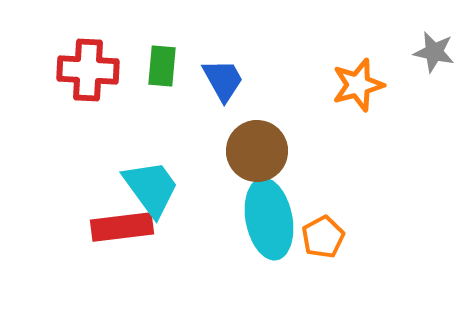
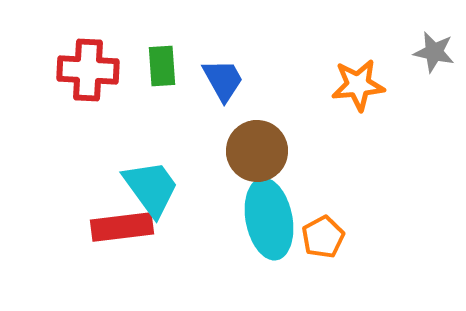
green rectangle: rotated 9 degrees counterclockwise
orange star: rotated 10 degrees clockwise
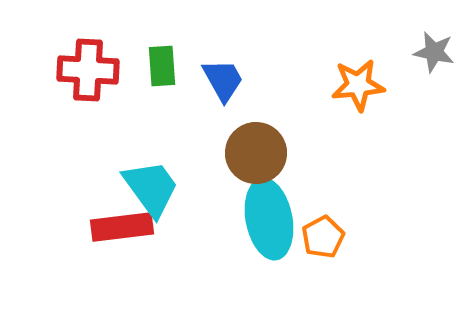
brown circle: moved 1 px left, 2 px down
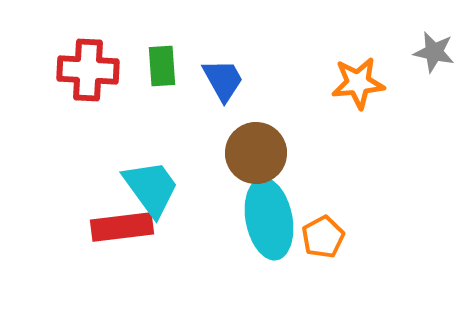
orange star: moved 2 px up
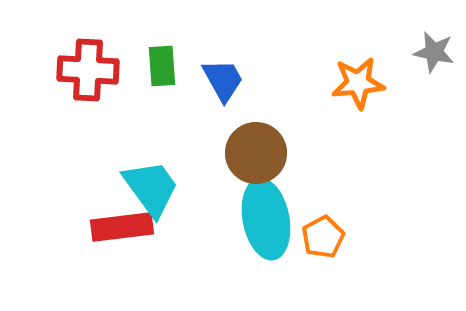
cyan ellipse: moved 3 px left
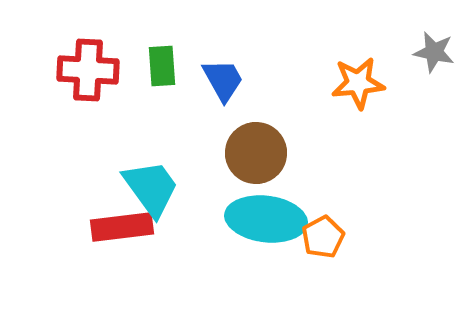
cyan ellipse: rotated 72 degrees counterclockwise
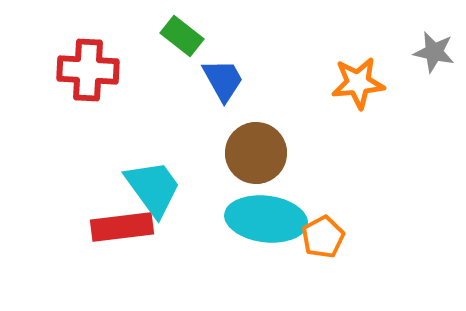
green rectangle: moved 20 px right, 30 px up; rotated 48 degrees counterclockwise
cyan trapezoid: moved 2 px right
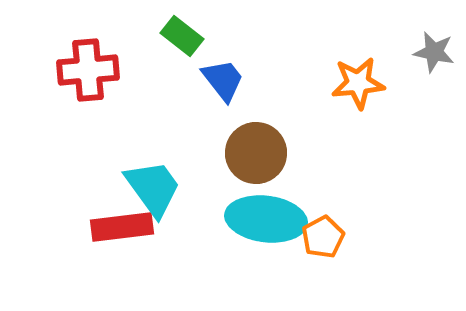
red cross: rotated 8 degrees counterclockwise
blue trapezoid: rotated 9 degrees counterclockwise
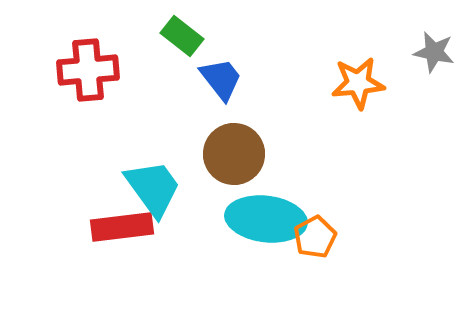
blue trapezoid: moved 2 px left, 1 px up
brown circle: moved 22 px left, 1 px down
orange pentagon: moved 8 px left
